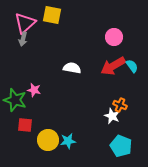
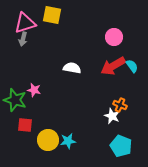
pink triangle: rotated 25 degrees clockwise
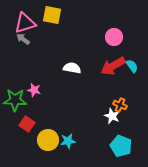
gray arrow: rotated 112 degrees clockwise
green star: rotated 15 degrees counterclockwise
red square: moved 2 px right, 1 px up; rotated 28 degrees clockwise
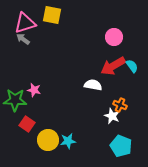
white semicircle: moved 21 px right, 17 px down
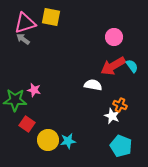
yellow square: moved 1 px left, 2 px down
